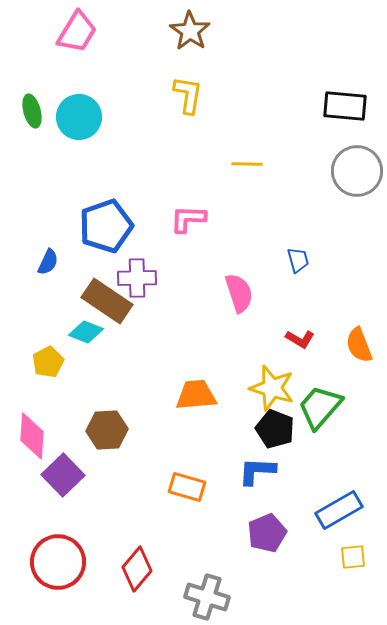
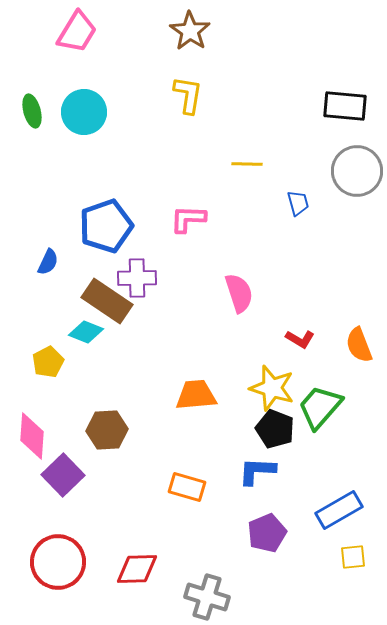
cyan circle: moved 5 px right, 5 px up
blue trapezoid: moved 57 px up
red diamond: rotated 48 degrees clockwise
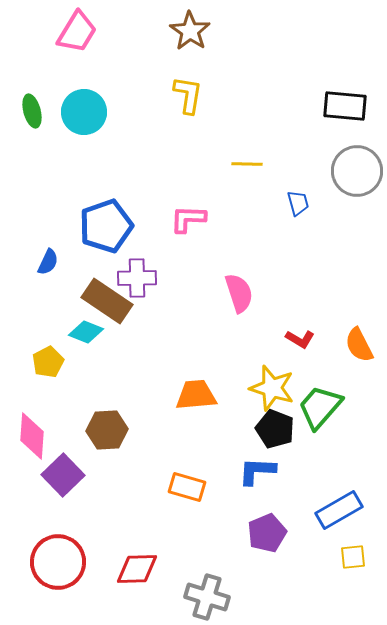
orange semicircle: rotated 6 degrees counterclockwise
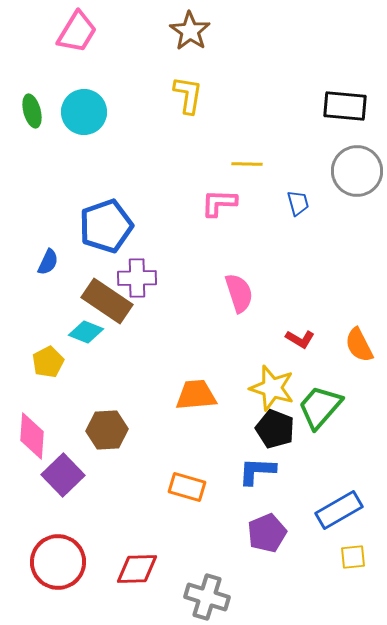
pink L-shape: moved 31 px right, 16 px up
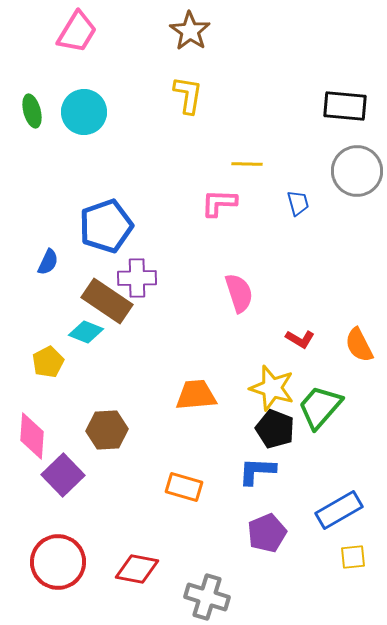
orange rectangle: moved 3 px left
red diamond: rotated 12 degrees clockwise
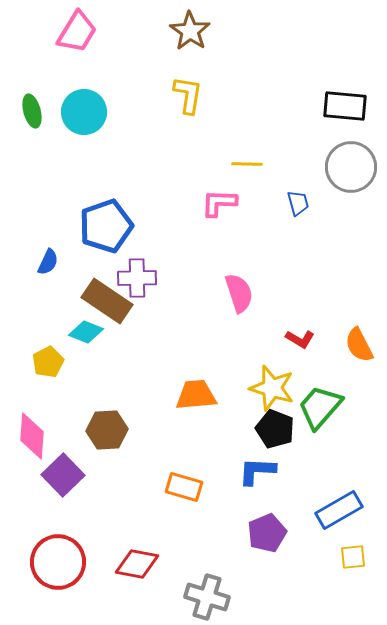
gray circle: moved 6 px left, 4 px up
red diamond: moved 5 px up
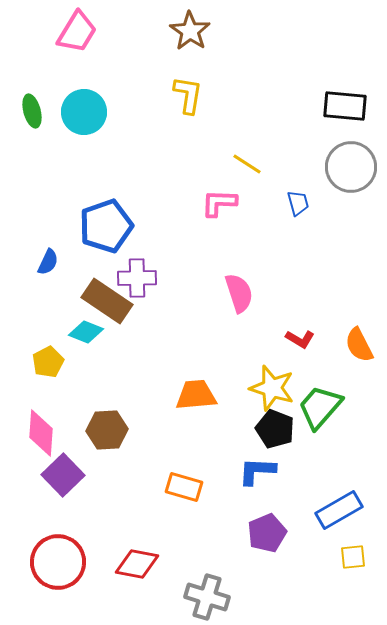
yellow line: rotated 32 degrees clockwise
pink diamond: moved 9 px right, 3 px up
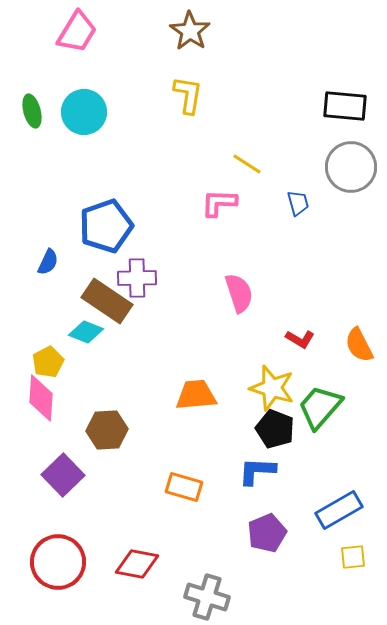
pink diamond: moved 35 px up
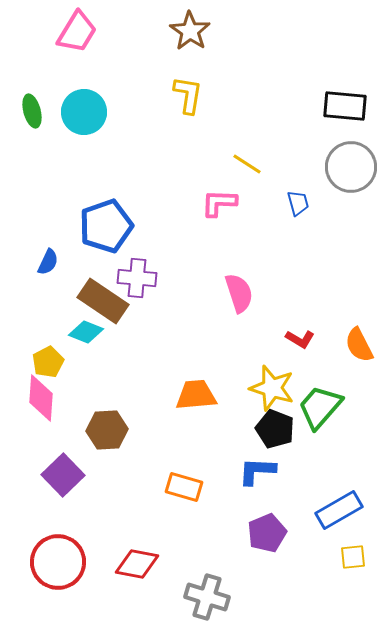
purple cross: rotated 6 degrees clockwise
brown rectangle: moved 4 px left
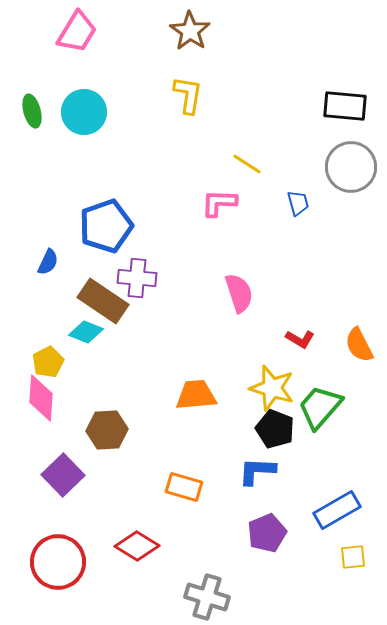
blue rectangle: moved 2 px left
red diamond: moved 18 px up; rotated 21 degrees clockwise
